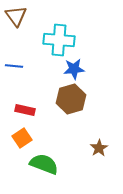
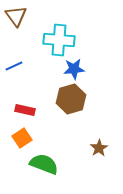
blue line: rotated 30 degrees counterclockwise
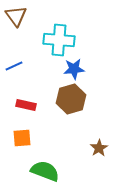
red rectangle: moved 1 px right, 5 px up
orange square: rotated 30 degrees clockwise
green semicircle: moved 1 px right, 7 px down
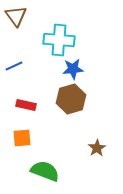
blue star: moved 1 px left
brown star: moved 2 px left
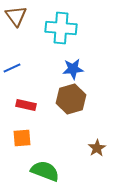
cyan cross: moved 2 px right, 12 px up
blue line: moved 2 px left, 2 px down
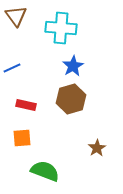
blue star: moved 3 px up; rotated 25 degrees counterclockwise
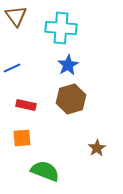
blue star: moved 5 px left, 1 px up
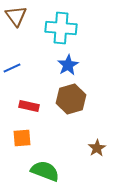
red rectangle: moved 3 px right, 1 px down
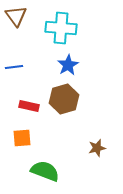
blue line: moved 2 px right, 1 px up; rotated 18 degrees clockwise
brown hexagon: moved 7 px left
brown star: rotated 18 degrees clockwise
